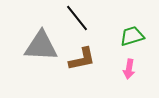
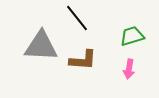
brown L-shape: moved 1 px right, 1 px down; rotated 16 degrees clockwise
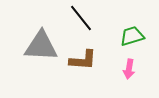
black line: moved 4 px right
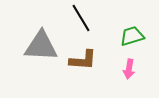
black line: rotated 8 degrees clockwise
